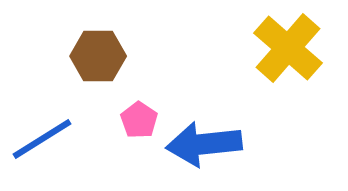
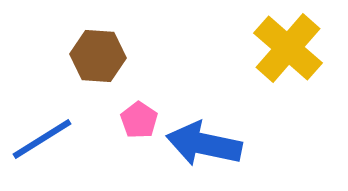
brown hexagon: rotated 4 degrees clockwise
blue arrow: rotated 18 degrees clockwise
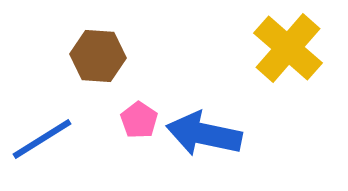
blue arrow: moved 10 px up
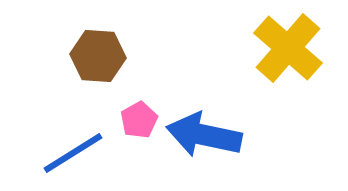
pink pentagon: rotated 9 degrees clockwise
blue arrow: moved 1 px down
blue line: moved 31 px right, 14 px down
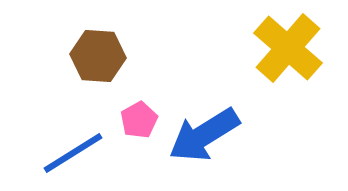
blue arrow: rotated 44 degrees counterclockwise
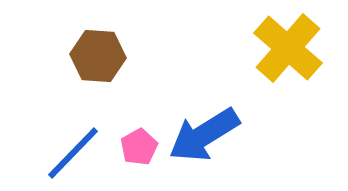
pink pentagon: moved 27 px down
blue line: rotated 14 degrees counterclockwise
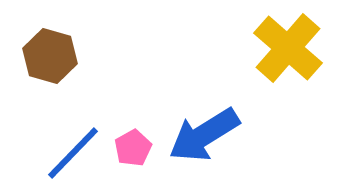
brown hexagon: moved 48 px left; rotated 12 degrees clockwise
pink pentagon: moved 6 px left, 1 px down
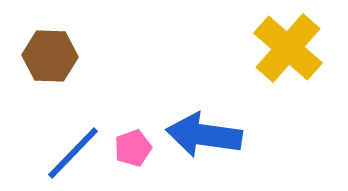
brown hexagon: rotated 14 degrees counterclockwise
blue arrow: rotated 40 degrees clockwise
pink pentagon: rotated 9 degrees clockwise
